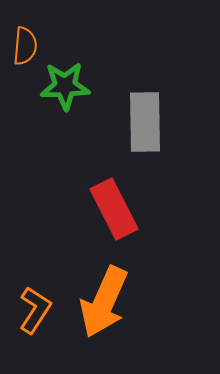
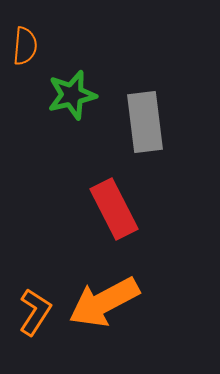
green star: moved 7 px right, 9 px down; rotated 12 degrees counterclockwise
gray rectangle: rotated 6 degrees counterclockwise
orange arrow: rotated 38 degrees clockwise
orange L-shape: moved 2 px down
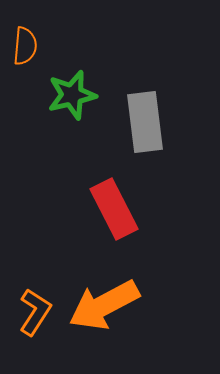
orange arrow: moved 3 px down
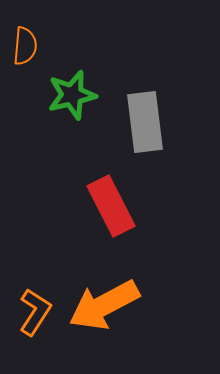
red rectangle: moved 3 px left, 3 px up
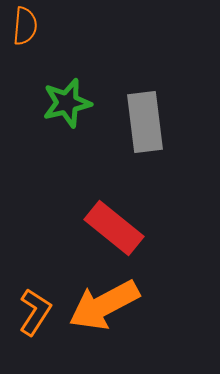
orange semicircle: moved 20 px up
green star: moved 5 px left, 8 px down
red rectangle: moved 3 px right, 22 px down; rotated 24 degrees counterclockwise
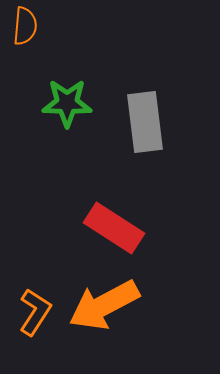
green star: rotated 15 degrees clockwise
red rectangle: rotated 6 degrees counterclockwise
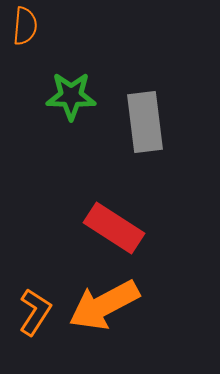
green star: moved 4 px right, 7 px up
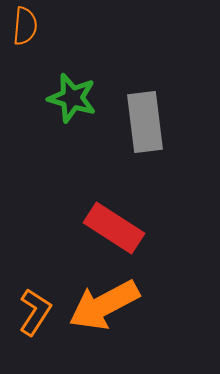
green star: moved 1 px right, 2 px down; rotated 15 degrees clockwise
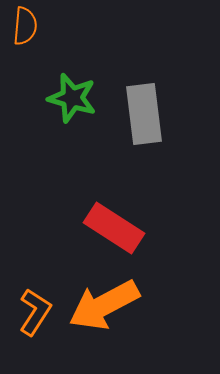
gray rectangle: moved 1 px left, 8 px up
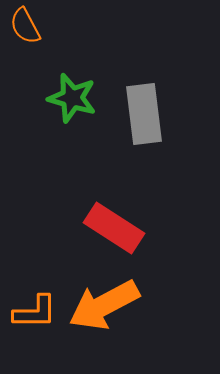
orange semicircle: rotated 147 degrees clockwise
orange L-shape: rotated 57 degrees clockwise
